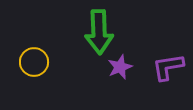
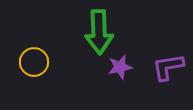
purple star: rotated 10 degrees clockwise
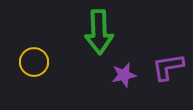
purple star: moved 4 px right, 8 px down
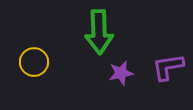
purple star: moved 3 px left, 2 px up
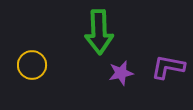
yellow circle: moved 2 px left, 3 px down
purple L-shape: rotated 20 degrees clockwise
